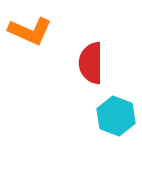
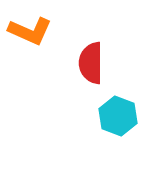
cyan hexagon: moved 2 px right
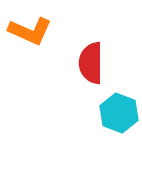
cyan hexagon: moved 1 px right, 3 px up
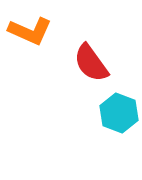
red semicircle: rotated 36 degrees counterclockwise
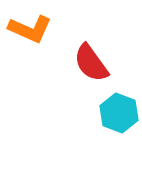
orange L-shape: moved 2 px up
